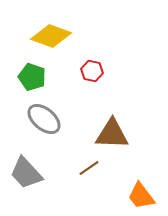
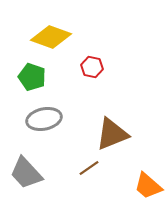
yellow diamond: moved 1 px down
red hexagon: moved 4 px up
gray ellipse: rotated 52 degrees counterclockwise
brown triangle: rotated 24 degrees counterclockwise
orange trapezoid: moved 7 px right, 10 px up; rotated 12 degrees counterclockwise
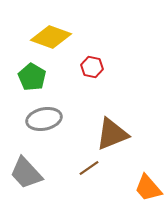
green pentagon: rotated 12 degrees clockwise
orange trapezoid: moved 2 px down; rotated 8 degrees clockwise
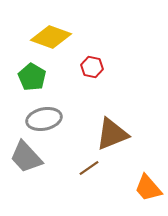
gray trapezoid: moved 16 px up
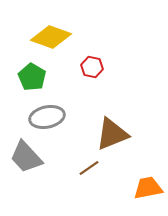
gray ellipse: moved 3 px right, 2 px up
orange trapezoid: rotated 120 degrees clockwise
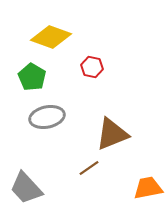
gray trapezoid: moved 31 px down
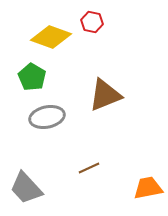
red hexagon: moved 45 px up
brown triangle: moved 7 px left, 39 px up
brown line: rotated 10 degrees clockwise
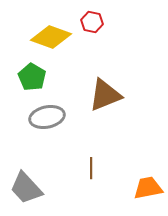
brown line: moved 2 px right; rotated 65 degrees counterclockwise
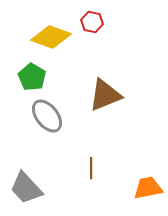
gray ellipse: moved 1 px up; rotated 64 degrees clockwise
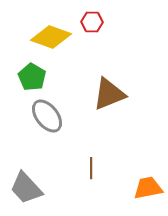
red hexagon: rotated 10 degrees counterclockwise
brown triangle: moved 4 px right, 1 px up
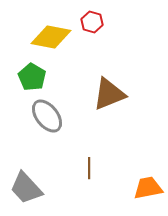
red hexagon: rotated 15 degrees clockwise
yellow diamond: rotated 9 degrees counterclockwise
brown line: moved 2 px left
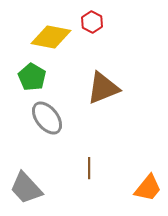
red hexagon: rotated 10 degrees clockwise
brown triangle: moved 6 px left, 6 px up
gray ellipse: moved 2 px down
orange trapezoid: rotated 140 degrees clockwise
